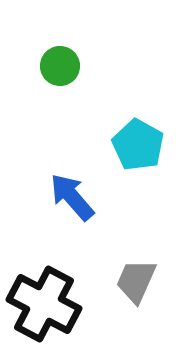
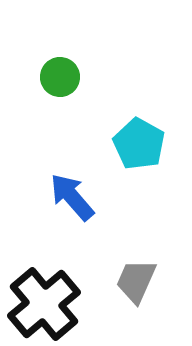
green circle: moved 11 px down
cyan pentagon: moved 1 px right, 1 px up
black cross: rotated 22 degrees clockwise
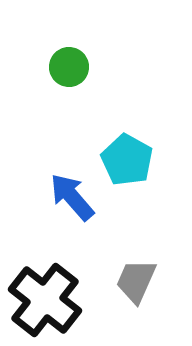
green circle: moved 9 px right, 10 px up
cyan pentagon: moved 12 px left, 16 px down
black cross: moved 1 px right, 4 px up; rotated 12 degrees counterclockwise
